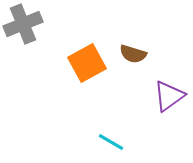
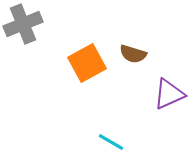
purple triangle: moved 2 px up; rotated 12 degrees clockwise
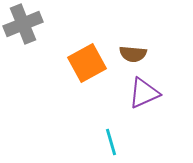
brown semicircle: rotated 12 degrees counterclockwise
purple triangle: moved 25 px left, 1 px up
cyan line: rotated 44 degrees clockwise
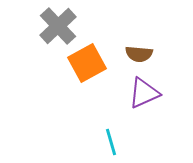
gray cross: moved 35 px right, 2 px down; rotated 21 degrees counterclockwise
brown semicircle: moved 6 px right
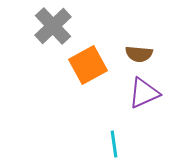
gray cross: moved 5 px left
orange square: moved 1 px right, 2 px down
cyan line: moved 3 px right, 2 px down; rotated 8 degrees clockwise
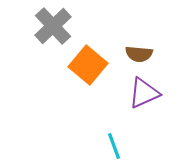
orange square: rotated 21 degrees counterclockwise
cyan line: moved 2 px down; rotated 12 degrees counterclockwise
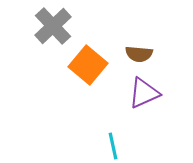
cyan line: moved 1 px left; rotated 8 degrees clockwise
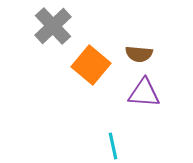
orange square: moved 3 px right
purple triangle: rotated 28 degrees clockwise
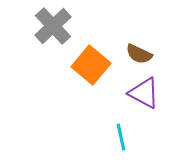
brown semicircle: rotated 20 degrees clockwise
purple triangle: rotated 24 degrees clockwise
cyan line: moved 8 px right, 9 px up
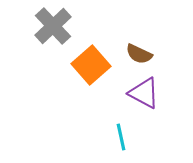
orange square: rotated 9 degrees clockwise
